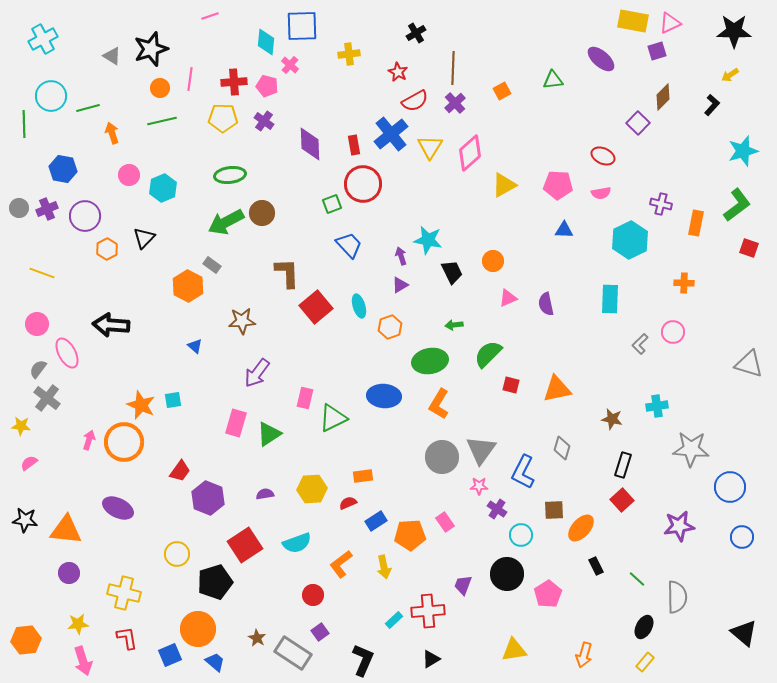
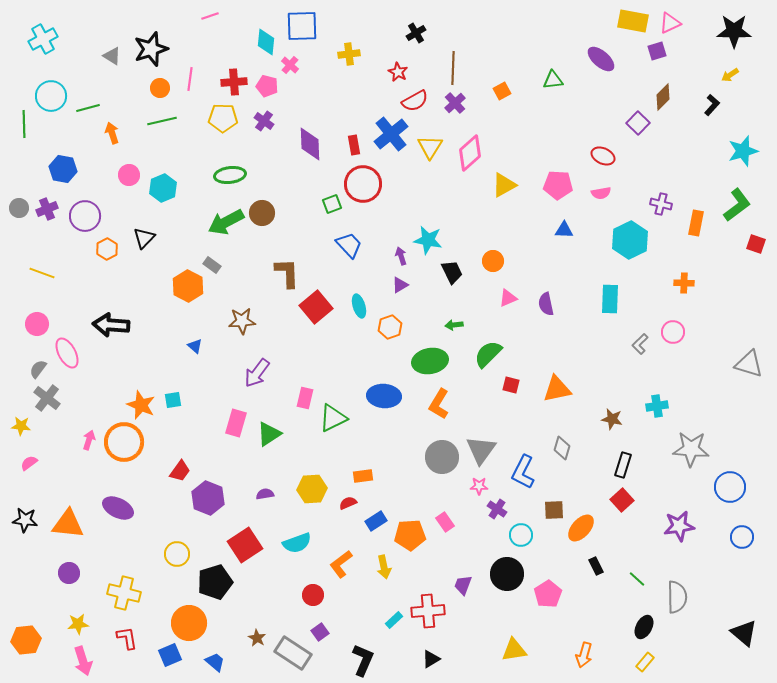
red square at (749, 248): moved 7 px right, 4 px up
orange triangle at (66, 530): moved 2 px right, 6 px up
orange circle at (198, 629): moved 9 px left, 6 px up
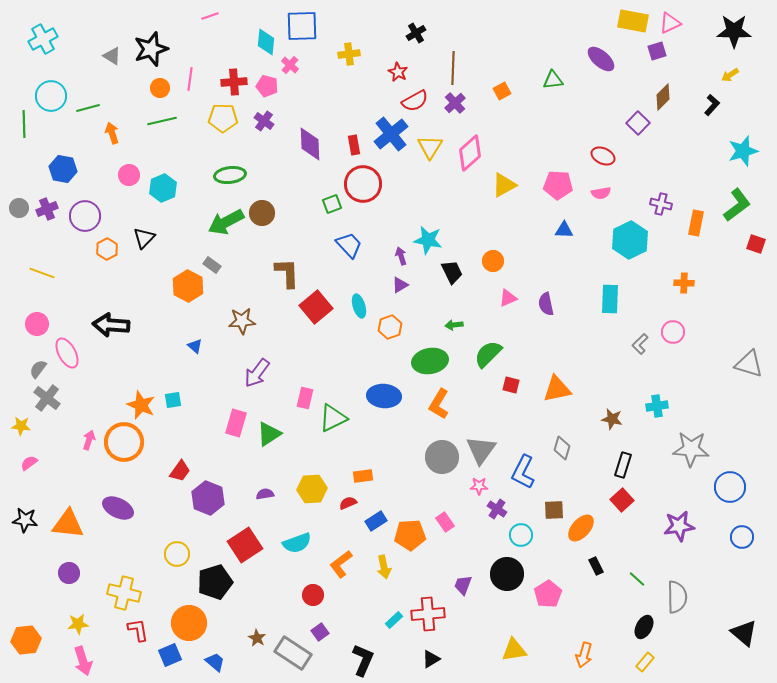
red cross at (428, 611): moved 3 px down
red L-shape at (127, 638): moved 11 px right, 8 px up
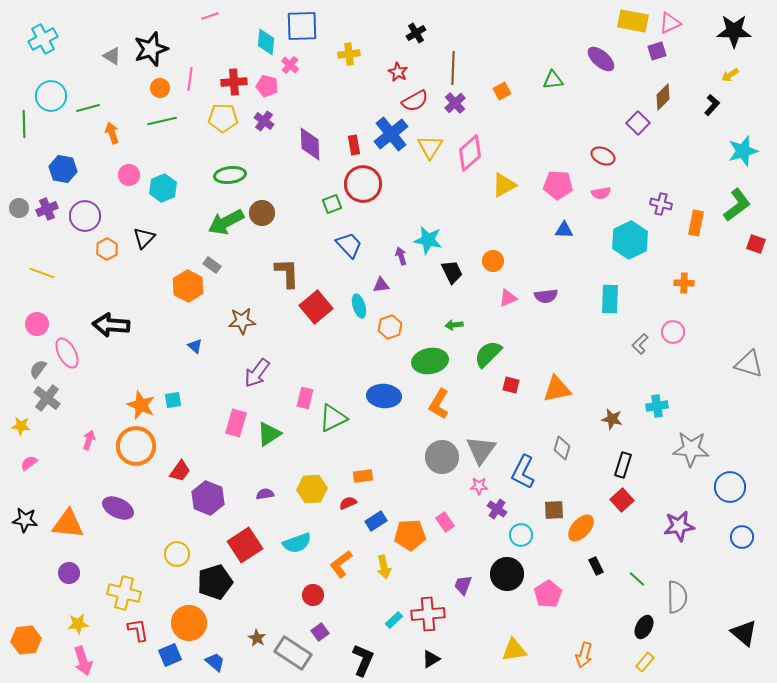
purple triangle at (400, 285): moved 19 px left; rotated 24 degrees clockwise
purple semicircle at (546, 304): moved 8 px up; rotated 85 degrees counterclockwise
orange circle at (124, 442): moved 12 px right, 4 px down
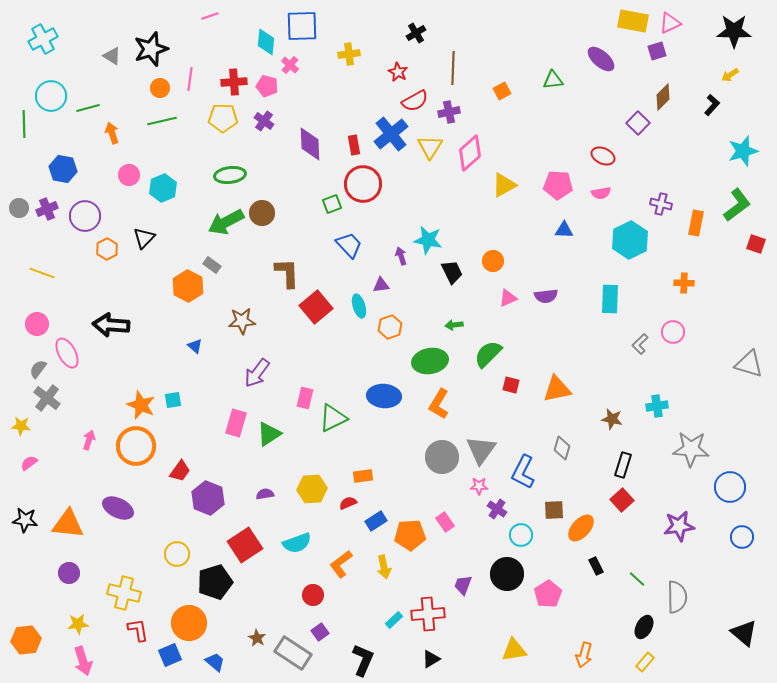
purple cross at (455, 103): moved 6 px left, 9 px down; rotated 30 degrees clockwise
